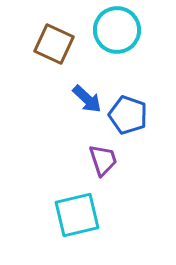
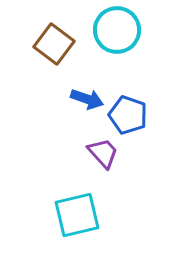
brown square: rotated 12 degrees clockwise
blue arrow: rotated 24 degrees counterclockwise
purple trapezoid: moved 7 px up; rotated 24 degrees counterclockwise
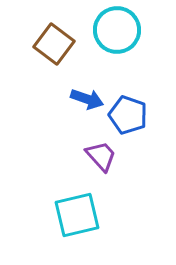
purple trapezoid: moved 2 px left, 3 px down
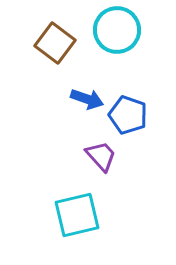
brown square: moved 1 px right, 1 px up
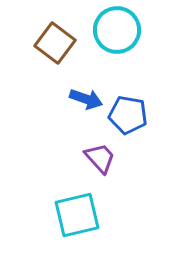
blue arrow: moved 1 px left
blue pentagon: rotated 9 degrees counterclockwise
purple trapezoid: moved 1 px left, 2 px down
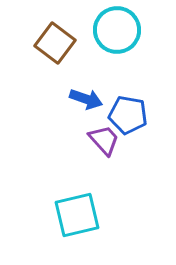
purple trapezoid: moved 4 px right, 18 px up
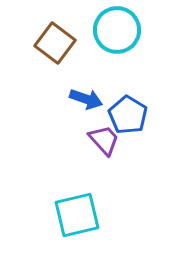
blue pentagon: rotated 21 degrees clockwise
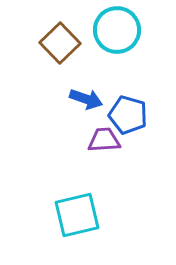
brown square: moved 5 px right; rotated 9 degrees clockwise
blue pentagon: rotated 15 degrees counterclockwise
purple trapezoid: rotated 52 degrees counterclockwise
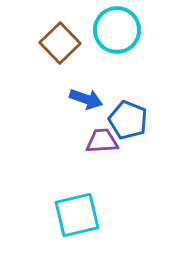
blue pentagon: moved 5 px down; rotated 6 degrees clockwise
purple trapezoid: moved 2 px left, 1 px down
